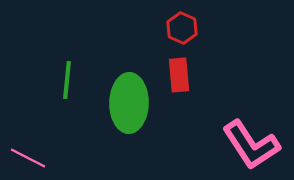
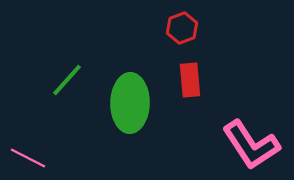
red hexagon: rotated 16 degrees clockwise
red rectangle: moved 11 px right, 5 px down
green line: rotated 36 degrees clockwise
green ellipse: moved 1 px right
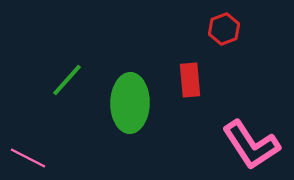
red hexagon: moved 42 px right, 1 px down
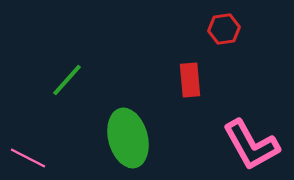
red hexagon: rotated 12 degrees clockwise
green ellipse: moved 2 px left, 35 px down; rotated 16 degrees counterclockwise
pink L-shape: rotated 4 degrees clockwise
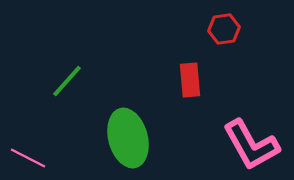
green line: moved 1 px down
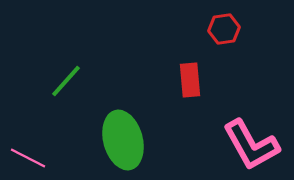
green line: moved 1 px left
green ellipse: moved 5 px left, 2 px down
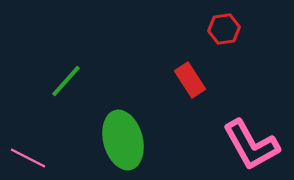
red rectangle: rotated 28 degrees counterclockwise
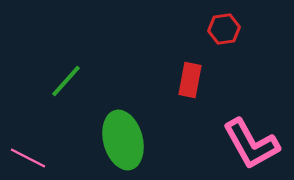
red rectangle: rotated 44 degrees clockwise
pink L-shape: moved 1 px up
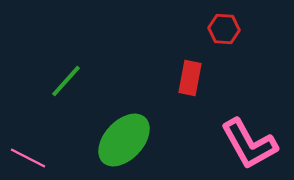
red hexagon: rotated 12 degrees clockwise
red rectangle: moved 2 px up
green ellipse: moved 1 px right; rotated 58 degrees clockwise
pink L-shape: moved 2 px left
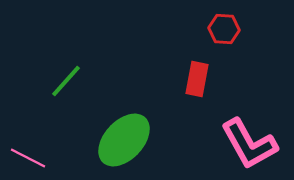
red rectangle: moved 7 px right, 1 px down
